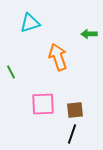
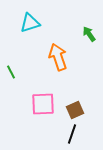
green arrow: rotated 56 degrees clockwise
brown square: rotated 18 degrees counterclockwise
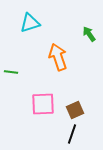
green line: rotated 56 degrees counterclockwise
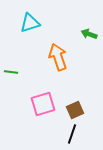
green arrow: rotated 35 degrees counterclockwise
pink square: rotated 15 degrees counterclockwise
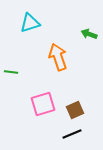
black line: rotated 48 degrees clockwise
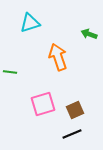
green line: moved 1 px left
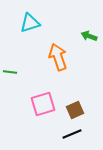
green arrow: moved 2 px down
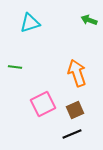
green arrow: moved 16 px up
orange arrow: moved 19 px right, 16 px down
green line: moved 5 px right, 5 px up
pink square: rotated 10 degrees counterclockwise
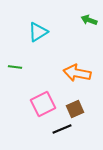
cyan triangle: moved 8 px right, 9 px down; rotated 15 degrees counterclockwise
orange arrow: rotated 60 degrees counterclockwise
brown square: moved 1 px up
black line: moved 10 px left, 5 px up
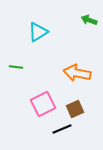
green line: moved 1 px right
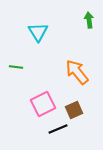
green arrow: rotated 63 degrees clockwise
cyan triangle: rotated 30 degrees counterclockwise
orange arrow: moved 1 px up; rotated 40 degrees clockwise
brown square: moved 1 px left, 1 px down
black line: moved 4 px left
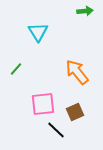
green arrow: moved 4 px left, 9 px up; rotated 91 degrees clockwise
green line: moved 2 px down; rotated 56 degrees counterclockwise
pink square: rotated 20 degrees clockwise
brown square: moved 1 px right, 2 px down
black line: moved 2 px left, 1 px down; rotated 66 degrees clockwise
